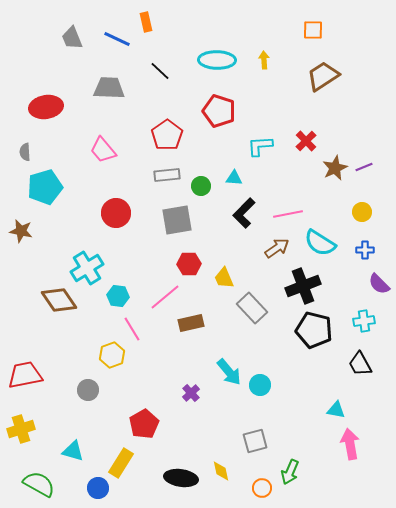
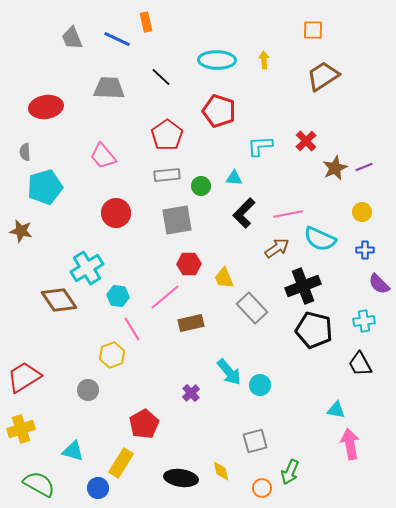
black line at (160, 71): moved 1 px right, 6 px down
pink trapezoid at (103, 150): moved 6 px down
cyan semicircle at (320, 243): moved 4 px up; rotated 8 degrees counterclockwise
red trapezoid at (25, 375): moved 1 px left, 2 px down; rotated 21 degrees counterclockwise
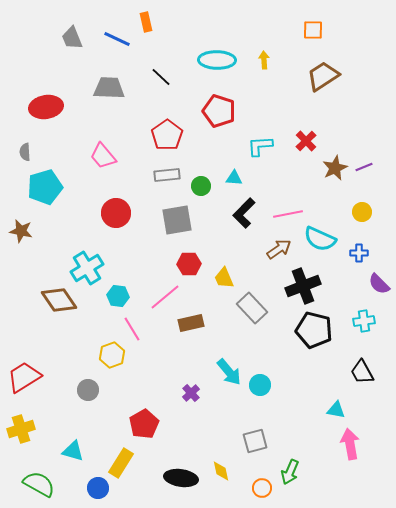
brown arrow at (277, 248): moved 2 px right, 1 px down
blue cross at (365, 250): moved 6 px left, 3 px down
black trapezoid at (360, 364): moved 2 px right, 8 px down
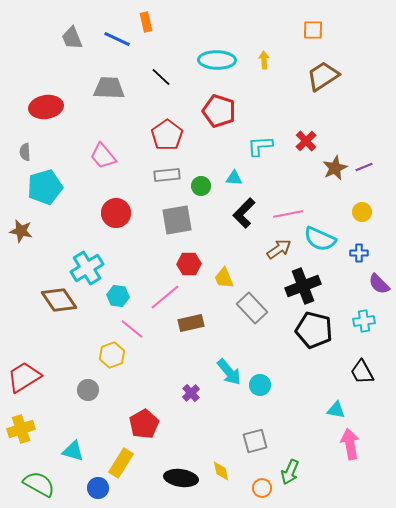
pink line at (132, 329): rotated 20 degrees counterclockwise
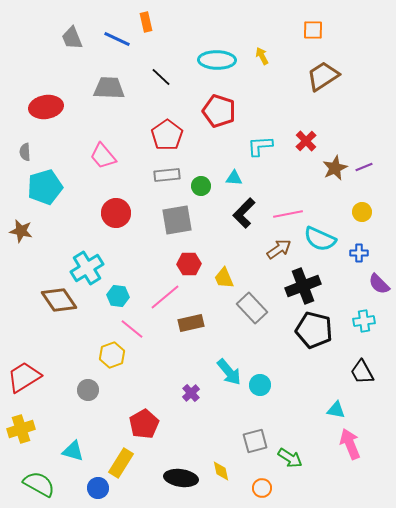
yellow arrow at (264, 60): moved 2 px left, 4 px up; rotated 24 degrees counterclockwise
pink arrow at (350, 444): rotated 12 degrees counterclockwise
green arrow at (290, 472): moved 14 px up; rotated 80 degrees counterclockwise
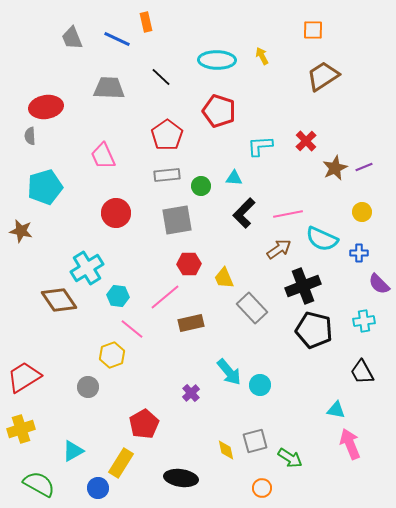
gray semicircle at (25, 152): moved 5 px right, 16 px up
pink trapezoid at (103, 156): rotated 16 degrees clockwise
cyan semicircle at (320, 239): moved 2 px right
gray circle at (88, 390): moved 3 px up
cyan triangle at (73, 451): rotated 45 degrees counterclockwise
yellow diamond at (221, 471): moved 5 px right, 21 px up
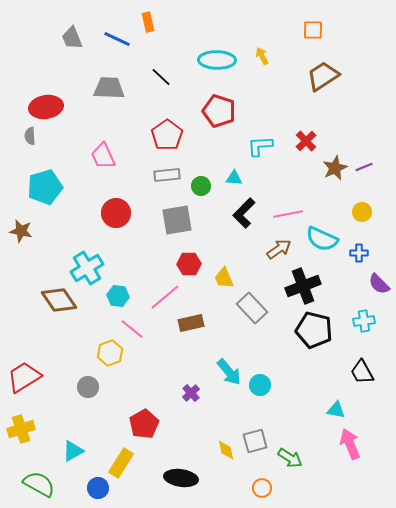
orange rectangle at (146, 22): moved 2 px right
yellow hexagon at (112, 355): moved 2 px left, 2 px up
